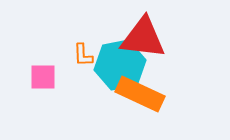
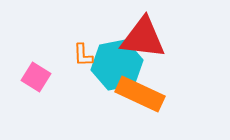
cyan hexagon: moved 3 px left
pink square: moved 7 px left; rotated 32 degrees clockwise
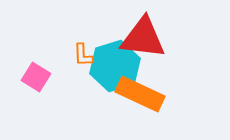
cyan hexagon: moved 2 px left, 1 px down; rotated 6 degrees counterclockwise
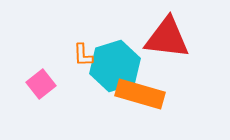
red triangle: moved 24 px right
pink square: moved 5 px right, 7 px down; rotated 20 degrees clockwise
orange rectangle: rotated 9 degrees counterclockwise
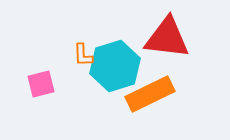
pink square: rotated 24 degrees clockwise
orange rectangle: moved 10 px right; rotated 42 degrees counterclockwise
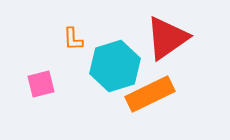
red triangle: rotated 42 degrees counterclockwise
orange L-shape: moved 10 px left, 16 px up
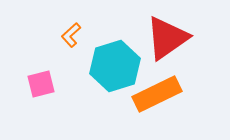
orange L-shape: moved 2 px left, 4 px up; rotated 50 degrees clockwise
orange rectangle: moved 7 px right
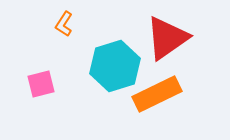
orange L-shape: moved 7 px left, 11 px up; rotated 15 degrees counterclockwise
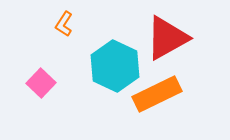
red triangle: rotated 6 degrees clockwise
cyan hexagon: rotated 18 degrees counterclockwise
pink square: moved 1 px up; rotated 32 degrees counterclockwise
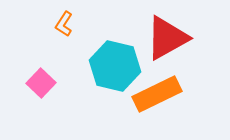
cyan hexagon: rotated 12 degrees counterclockwise
